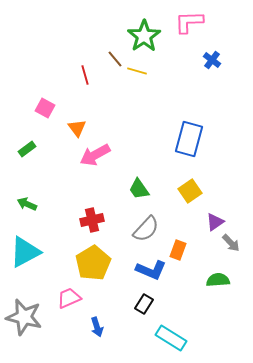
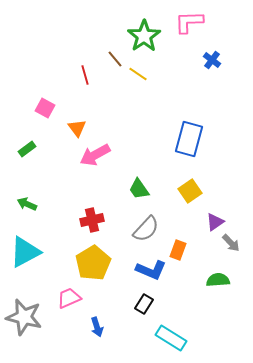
yellow line: moved 1 px right, 3 px down; rotated 18 degrees clockwise
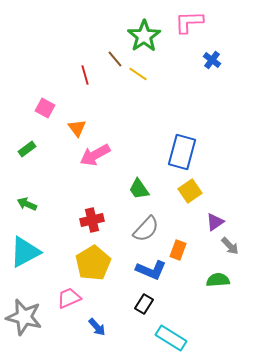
blue rectangle: moved 7 px left, 13 px down
gray arrow: moved 1 px left, 3 px down
blue arrow: rotated 24 degrees counterclockwise
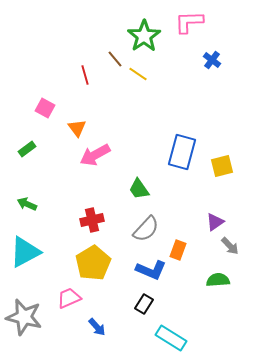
yellow square: moved 32 px right, 25 px up; rotated 20 degrees clockwise
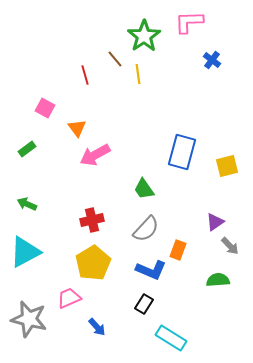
yellow line: rotated 48 degrees clockwise
yellow square: moved 5 px right
green trapezoid: moved 5 px right
gray star: moved 5 px right, 2 px down
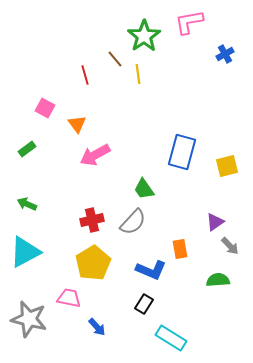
pink L-shape: rotated 8 degrees counterclockwise
blue cross: moved 13 px right, 6 px up; rotated 24 degrees clockwise
orange triangle: moved 4 px up
gray semicircle: moved 13 px left, 7 px up
orange rectangle: moved 2 px right, 1 px up; rotated 30 degrees counterclockwise
pink trapezoid: rotated 35 degrees clockwise
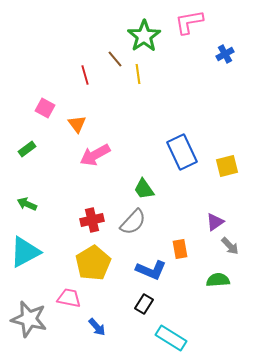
blue rectangle: rotated 40 degrees counterclockwise
